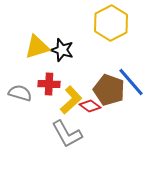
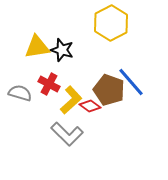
yellow triangle: rotated 8 degrees clockwise
red cross: rotated 25 degrees clockwise
gray L-shape: rotated 16 degrees counterclockwise
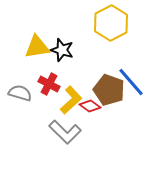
gray L-shape: moved 2 px left, 2 px up
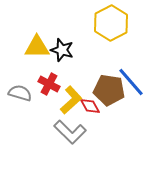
yellow triangle: rotated 8 degrees clockwise
brown pentagon: rotated 12 degrees counterclockwise
red diamond: rotated 25 degrees clockwise
gray L-shape: moved 5 px right
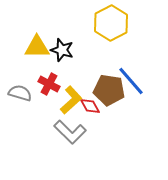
blue line: moved 1 px up
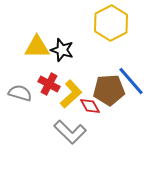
brown pentagon: rotated 12 degrees counterclockwise
yellow L-shape: moved 6 px up
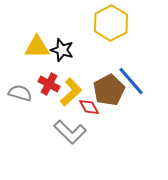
brown pentagon: rotated 24 degrees counterclockwise
yellow L-shape: moved 2 px up
red diamond: moved 1 px left, 1 px down
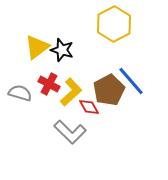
yellow hexagon: moved 3 px right, 1 px down
yellow triangle: rotated 36 degrees counterclockwise
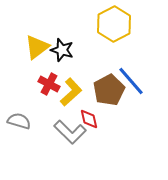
gray semicircle: moved 1 px left, 28 px down
red diamond: moved 12 px down; rotated 15 degrees clockwise
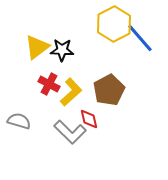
black star: rotated 15 degrees counterclockwise
blue line: moved 9 px right, 43 px up
